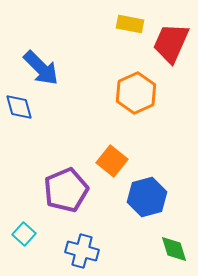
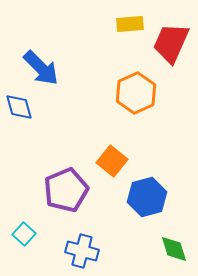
yellow rectangle: rotated 16 degrees counterclockwise
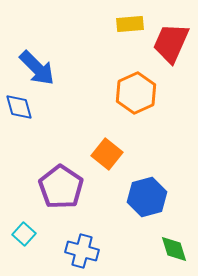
blue arrow: moved 4 px left
orange square: moved 5 px left, 7 px up
purple pentagon: moved 5 px left, 3 px up; rotated 15 degrees counterclockwise
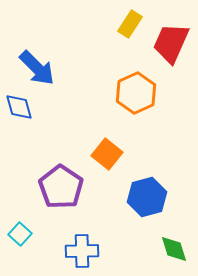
yellow rectangle: rotated 52 degrees counterclockwise
cyan square: moved 4 px left
blue cross: rotated 16 degrees counterclockwise
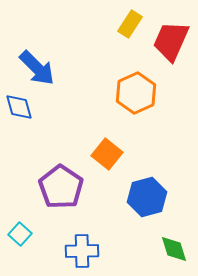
red trapezoid: moved 2 px up
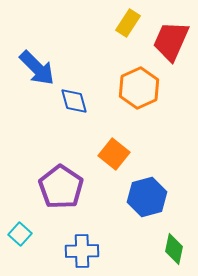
yellow rectangle: moved 2 px left, 1 px up
orange hexagon: moved 3 px right, 5 px up
blue diamond: moved 55 px right, 6 px up
orange square: moved 7 px right
green diamond: rotated 28 degrees clockwise
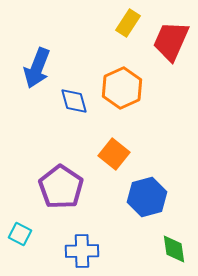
blue arrow: rotated 66 degrees clockwise
orange hexagon: moved 17 px left
cyan square: rotated 15 degrees counterclockwise
green diamond: rotated 20 degrees counterclockwise
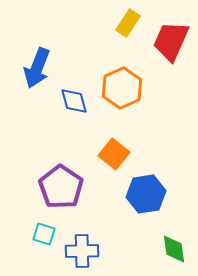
blue hexagon: moved 1 px left, 3 px up; rotated 6 degrees clockwise
cyan square: moved 24 px right; rotated 10 degrees counterclockwise
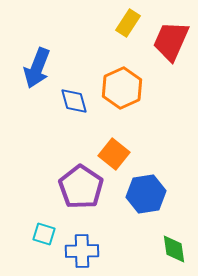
purple pentagon: moved 20 px right
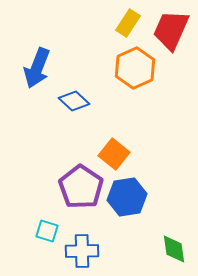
red trapezoid: moved 11 px up
orange hexagon: moved 13 px right, 20 px up
blue diamond: rotated 32 degrees counterclockwise
blue hexagon: moved 19 px left, 3 px down
cyan square: moved 3 px right, 3 px up
